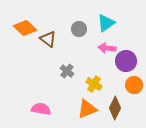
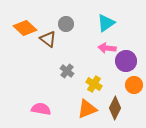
gray circle: moved 13 px left, 5 px up
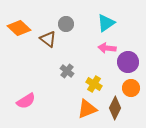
orange diamond: moved 6 px left
purple circle: moved 2 px right, 1 px down
orange circle: moved 3 px left, 3 px down
pink semicircle: moved 15 px left, 8 px up; rotated 138 degrees clockwise
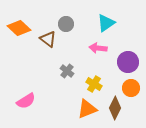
pink arrow: moved 9 px left
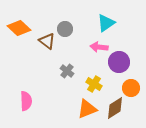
gray circle: moved 1 px left, 5 px down
brown triangle: moved 1 px left, 2 px down
pink arrow: moved 1 px right, 1 px up
purple circle: moved 9 px left
pink semicircle: rotated 60 degrees counterclockwise
brown diamond: rotated 30 degrees clockwise
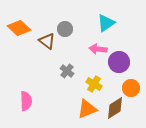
pink arrow: moved 1 px left, 2 px down
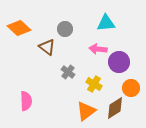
cyan triangle: rotated 30 degrees clockwise
brown triangle: moved 6 px down
gray cross: moved 1 px right, 1 px down
orange triangle: moved 1 px left, 2 px down; rotated 15 degrees counterclockwise
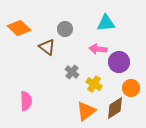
gray cross: moved 4 px right
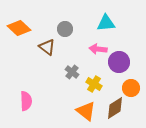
orange triangle: rotated 45 degrees counterclockwise
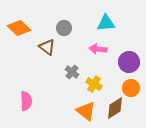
gray circle: moved 1 px left, 1 px up
purple circle: moved 10 px right
